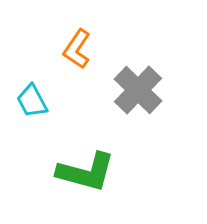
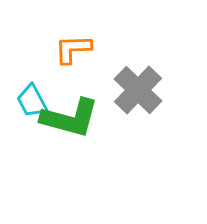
orange L-shape: moved 4 px left; rotated 54 degrees clockwise
green L-shape: moved 16 px left, 54 px up
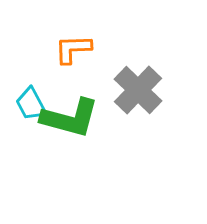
cyan trapezoid: moved 1 px left, 3 px down
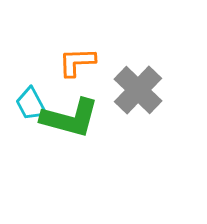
orange L-shape: moved 4 px right, 13 px down
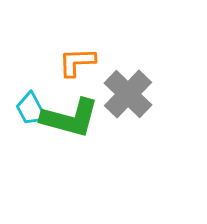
gray cross: moved 10 px left, 4 px down
cyan trapezoid: moved 5 px down
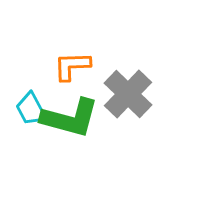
orange L-shape: moved 5 px left, 4 px down
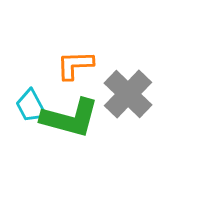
orange L-shape: moved 3 px right, 1 px up
cyan trapezoid: moved 3 px up
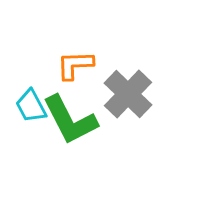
green L-shape: moved 2 px down; rotated 48 degrees clockwise
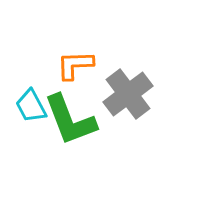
gray cross: rotated 9 degrees clockwise
green L-shape: rotated 6 degrees clockwise
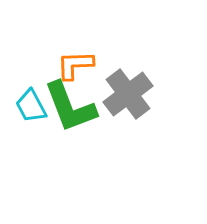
green L-shape: moved 13 px up
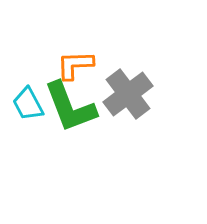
cyan trapezoid: moved 3 px left, 2 px up
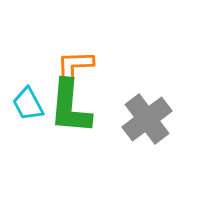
gray cross: moved 19 px right, 25 px down
green L-shape: rotated 26 degrees clockwise
